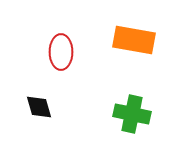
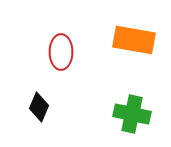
black diamond: rotated 40 degrees clockwise
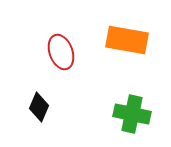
orange rectangle: moved 7 px left
red ellipse: rotated 20 degrees counterclockwise
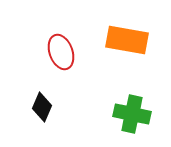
black diamond: moved 3 px right
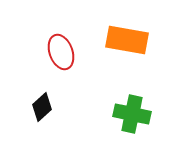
black diamond: rotated 24 degrees clockwise
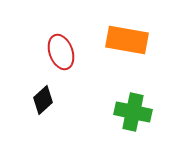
black diamond: moved 1 px right, 7 px up
green cross: moved 1 px right, 2 px up
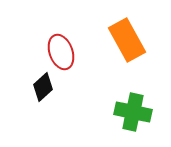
orange rectangle: rotated 51 degrees clockwise
black diamond: moved 13 px up
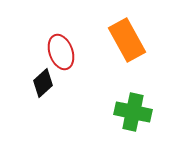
black diamond: moved 4 px up
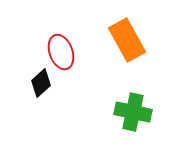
black diamond: moved 2 px left
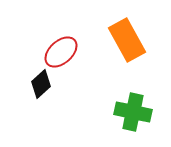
red ellipse: rotated 68 degrees clockwise
black diamond: moved 1 px down
